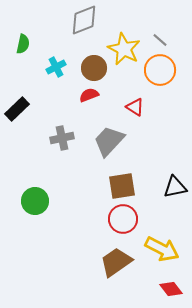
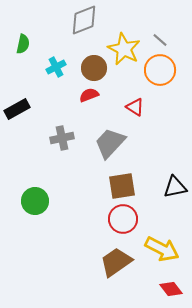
black rectangle: rotated 15 degrees clockwise
gray trapezoid: moved 1 px right, 2 px down
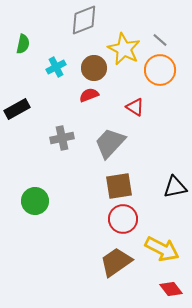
brown square: moved 3 px left
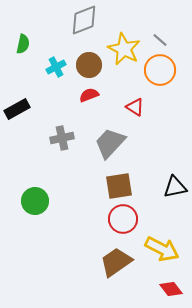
brown circle: moved 5 px left, 3 px up
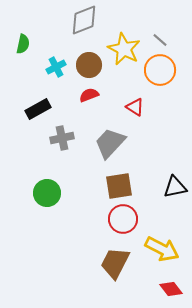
black rectangle: moved 21 px right
green circle: moved 12 px right, 8 px up
brown trapezoid: moved 1 px left, 1 px down; rotated 28 degrees counterclockwise
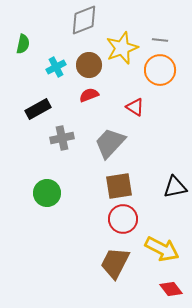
gray line: rotated 35 degrees counterclockwise
yellow star: moved 2 px left, 1 px up; rotated 24 degrees clockwise
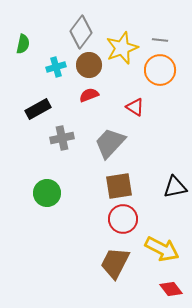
gray diamond: moved 3 px left, 12 px down; rotated 32 degrees counterclockwise
cyan cross: rotated 12 degrees clockwise
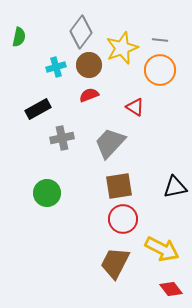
green semicircle: moved 4 px left, 7 px up
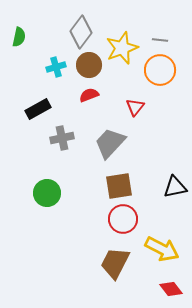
red triangle: rotated 36 degrees clockwise
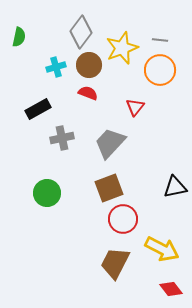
red semicircle: moved 1 px left, 2 px up; rotated 42 degrees clockwise
brown square: moved 10 px left, 2 px down; rotated 12 degrees counterclockwise
